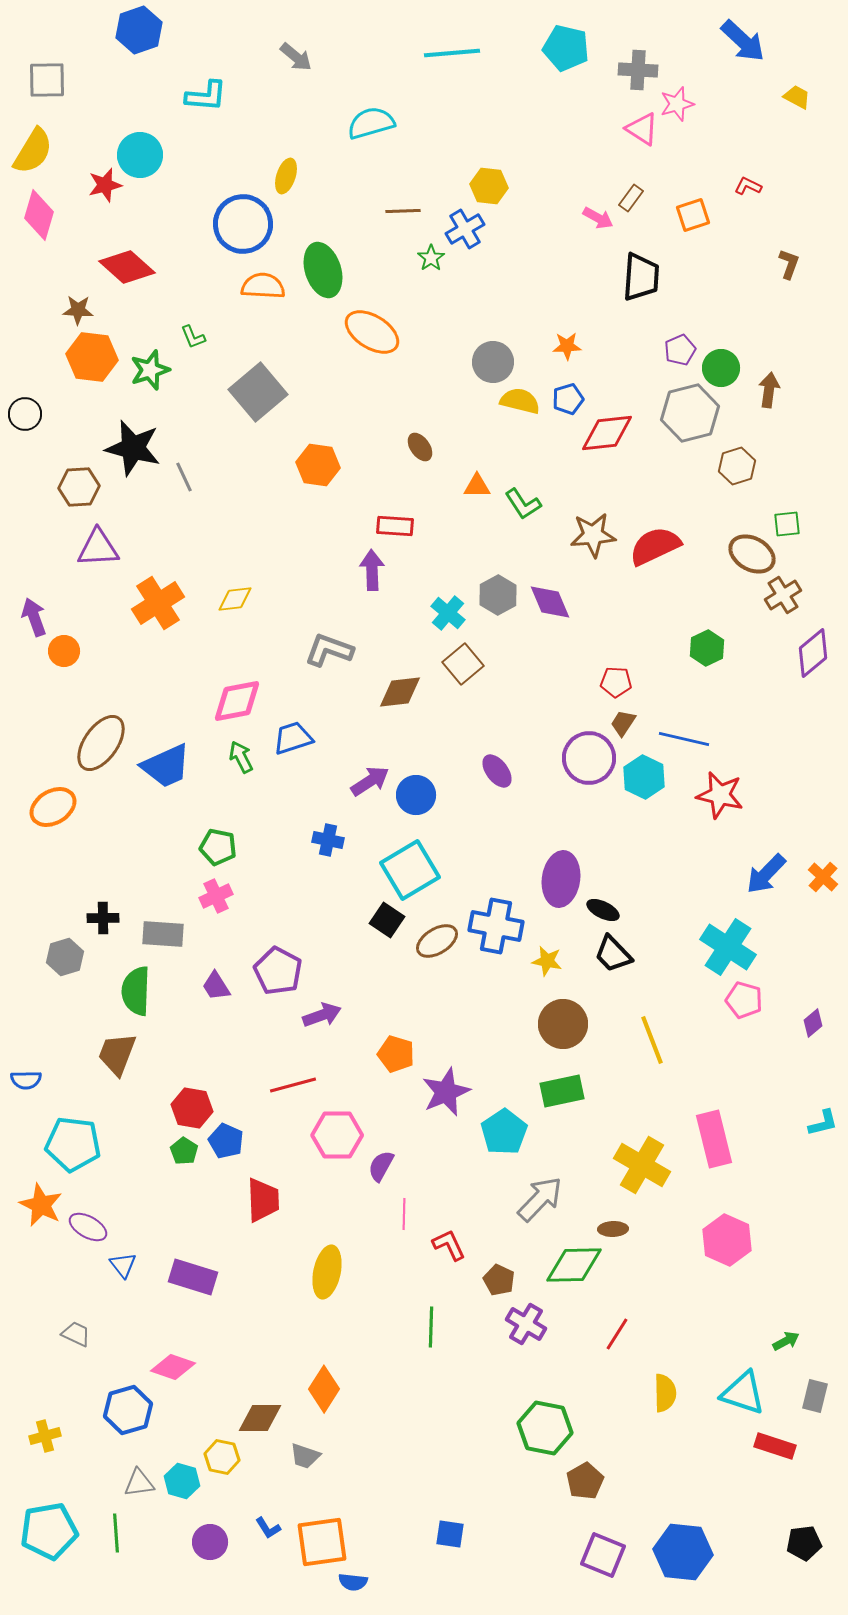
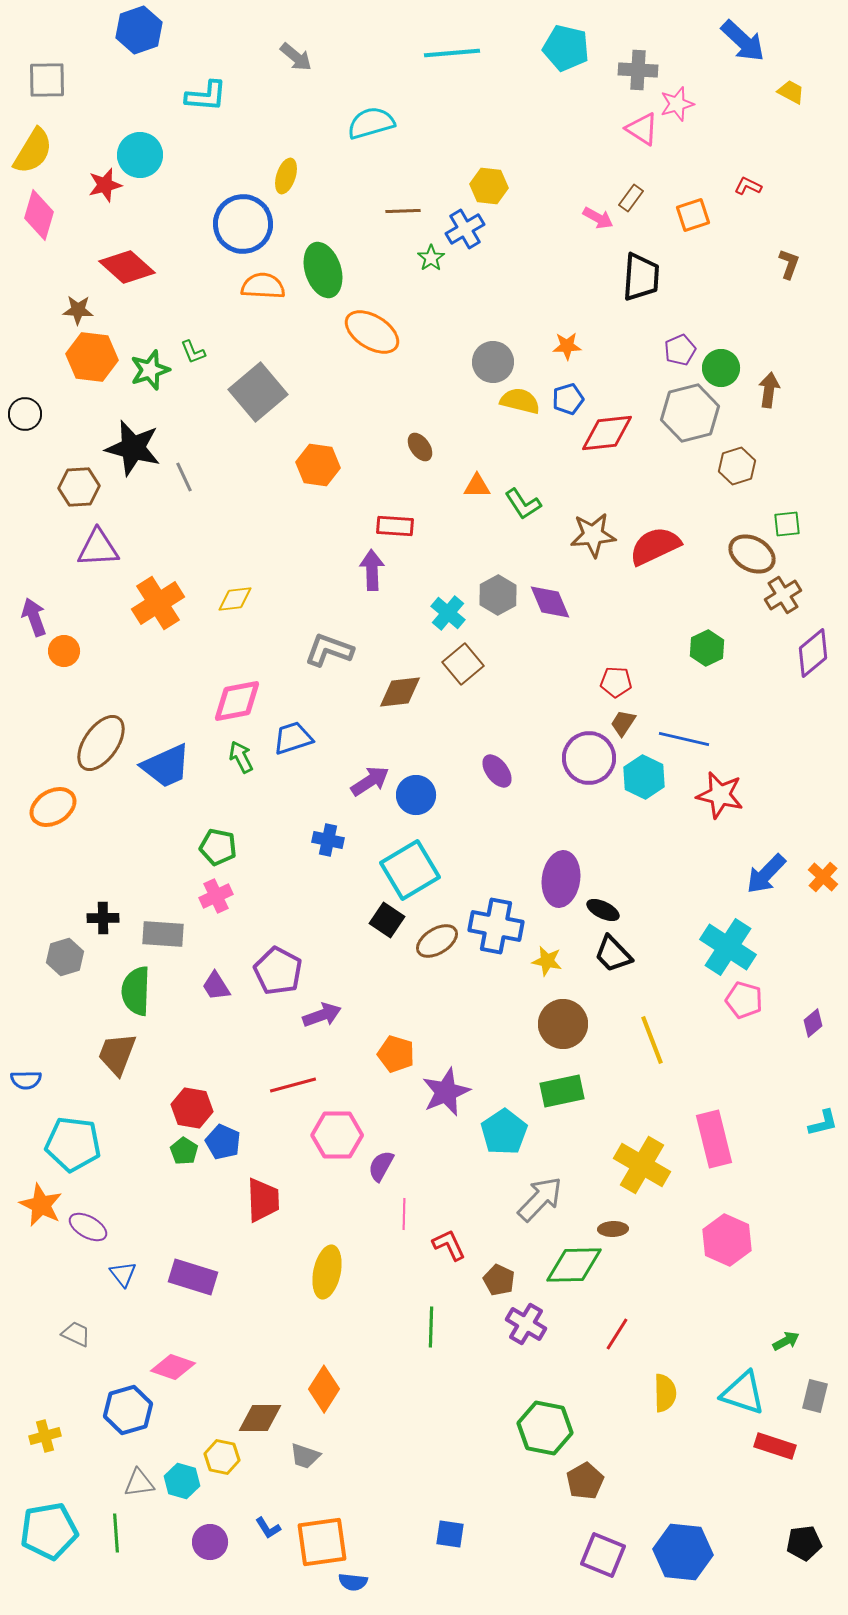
yellow trapezoid at (797, 97): moved 6 px left, 5 px up
green L-shape at (193, 337): moved 15 px down
blue pentagon at (226, 1141): moved 3 px left, 1 px down
blue triangle at (123, 1265): moved 9 px down
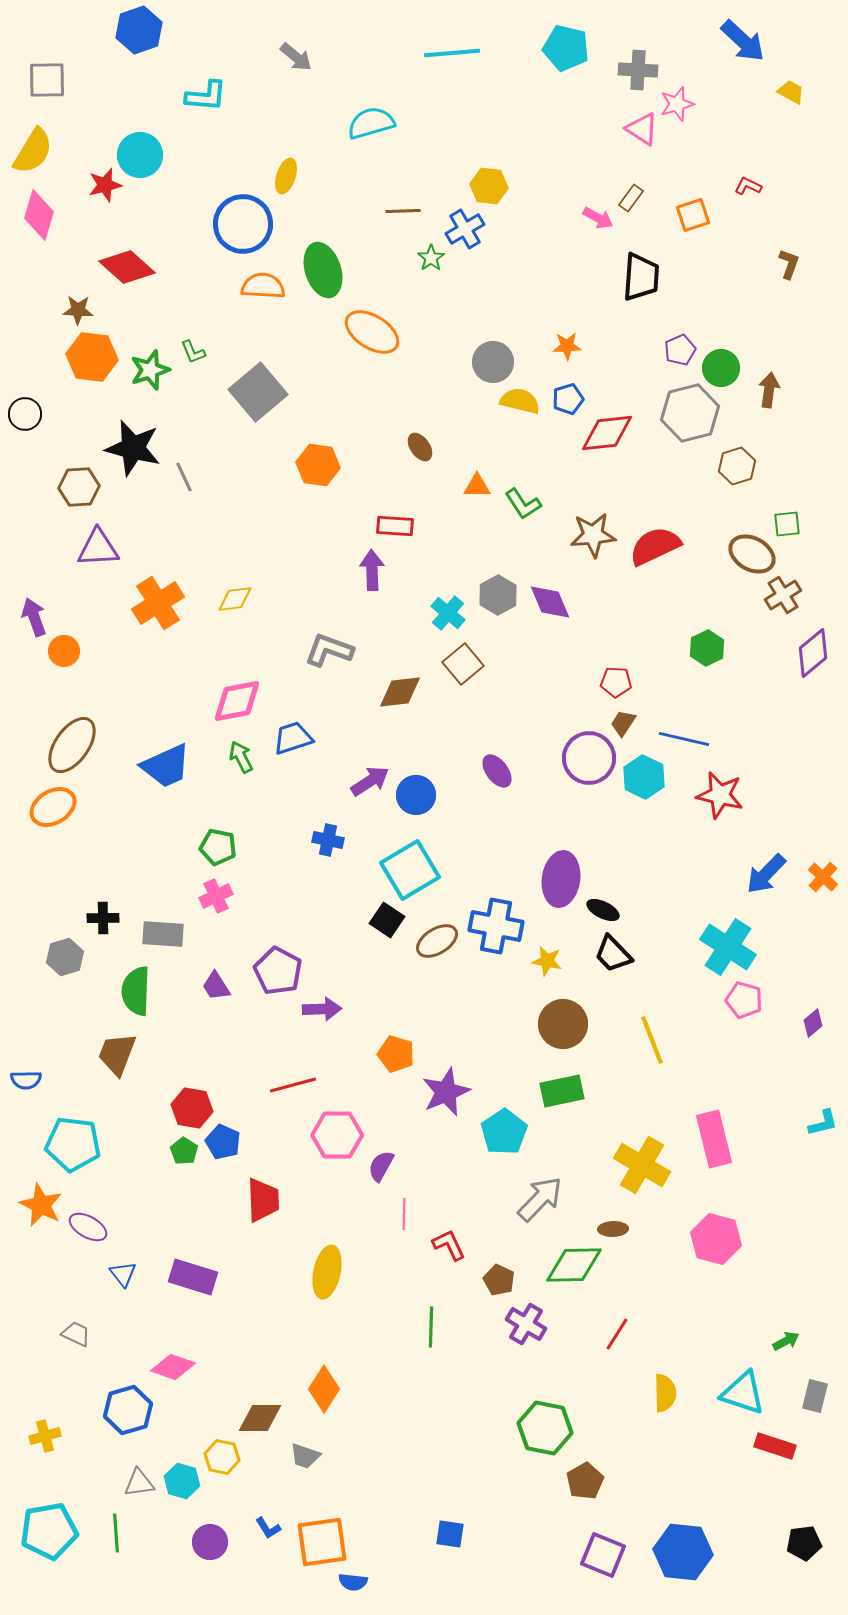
brown ellipse at (101, 743): moved 29 px left, 2 px down
purple arrow at (322, 1015): moved 6 px up; rotated 18 degrees clockwise
pink hexagon at (727, 1240): moved 11 px left, 1 px up; rotated 9 degrees counterclockwise
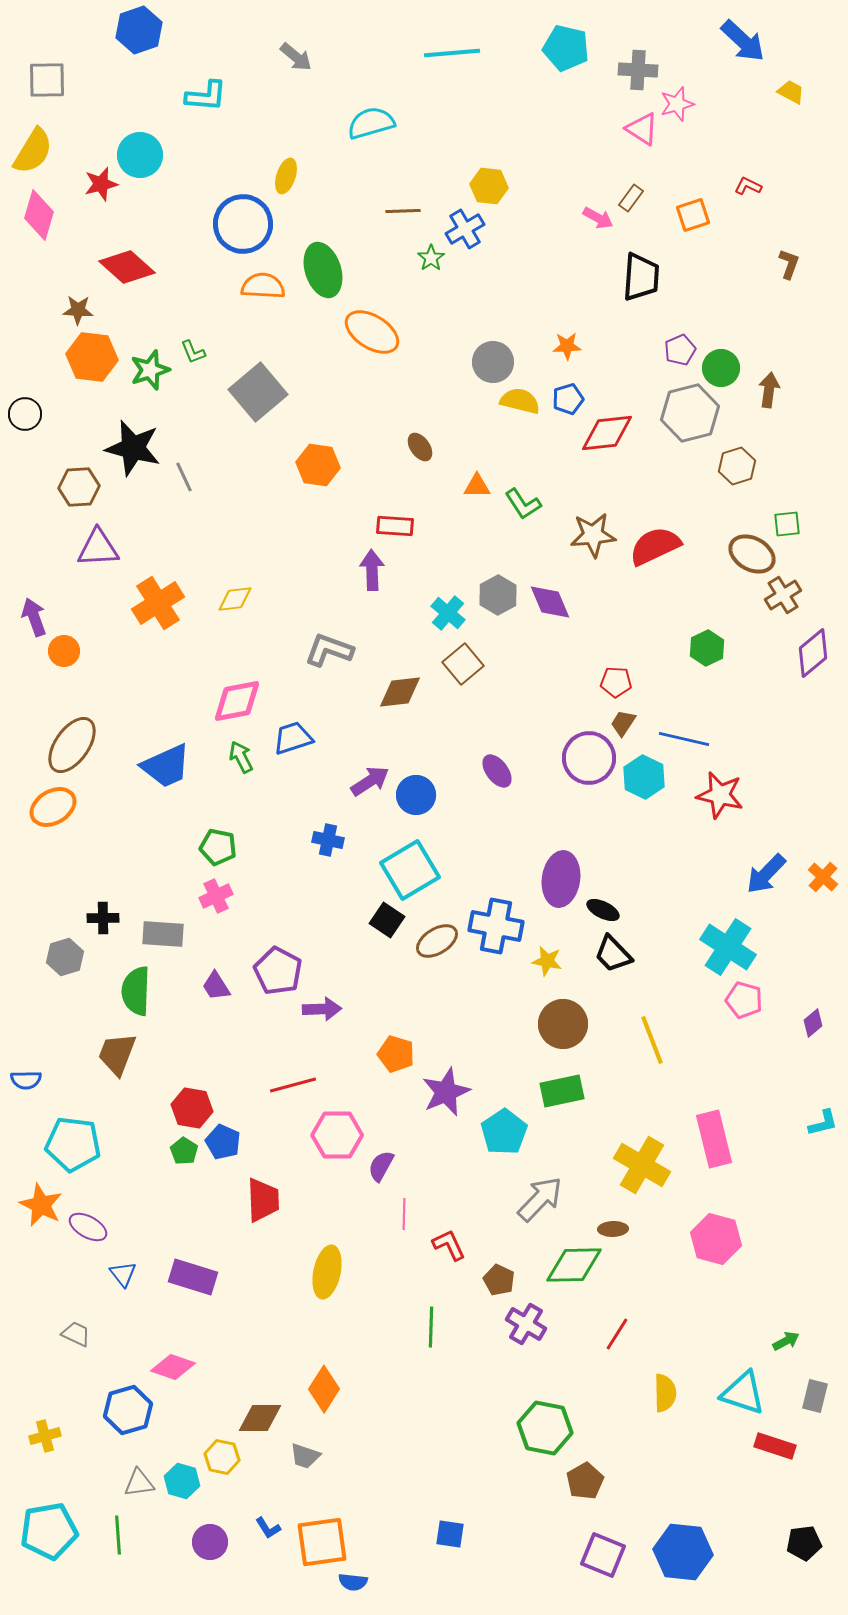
red star at (105, 185): moved 4 px left, 1 px up
green line at (116, 1533): moved 2 px right, 2 px down
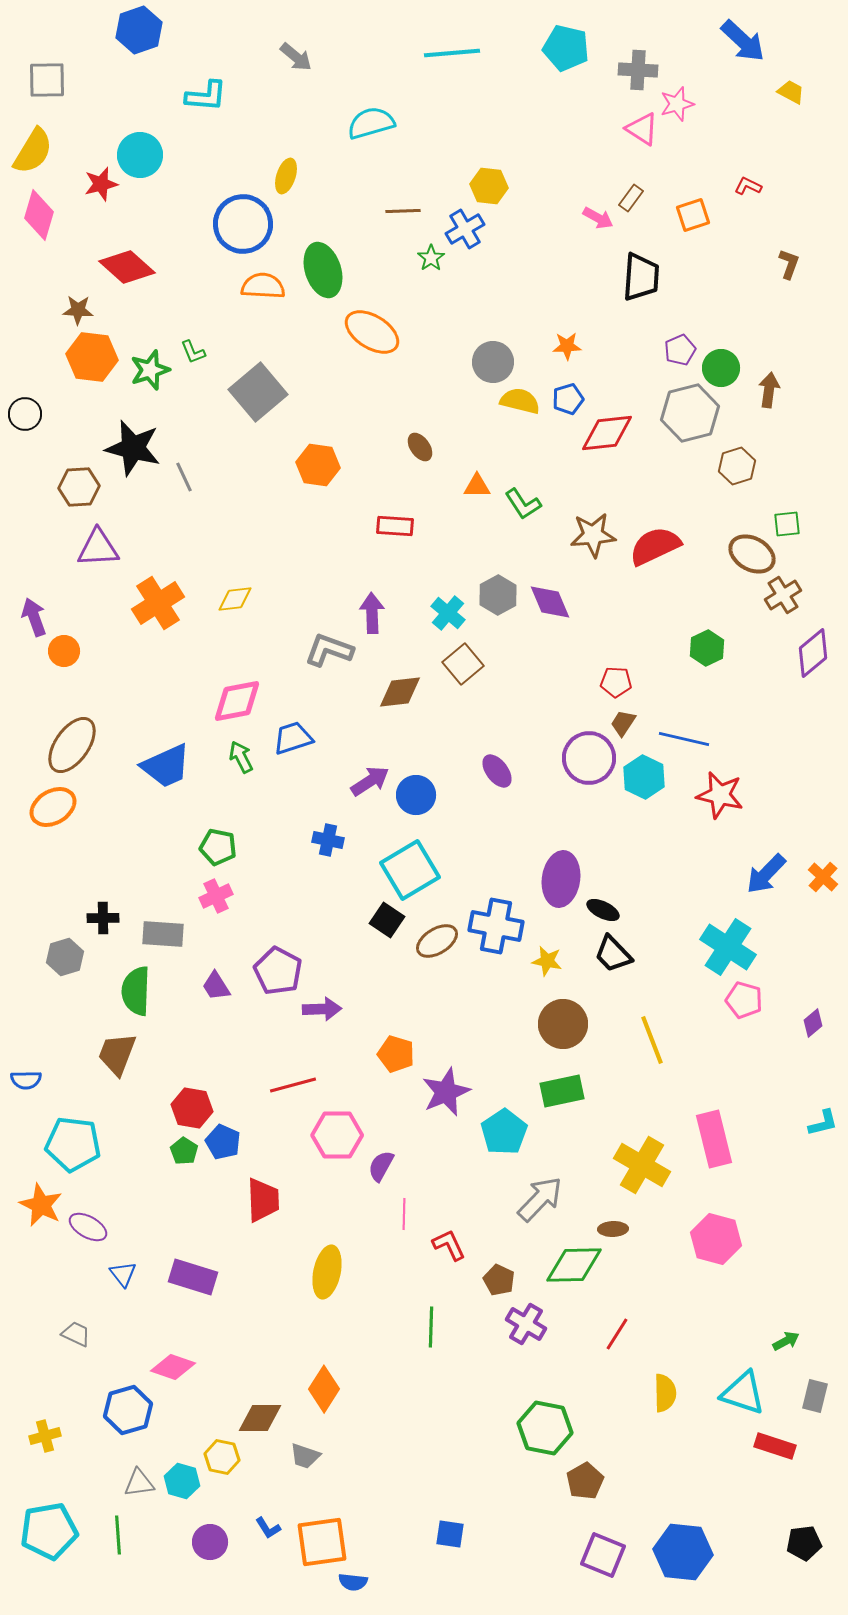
purple arrow at (372, 570): moved 43 px down
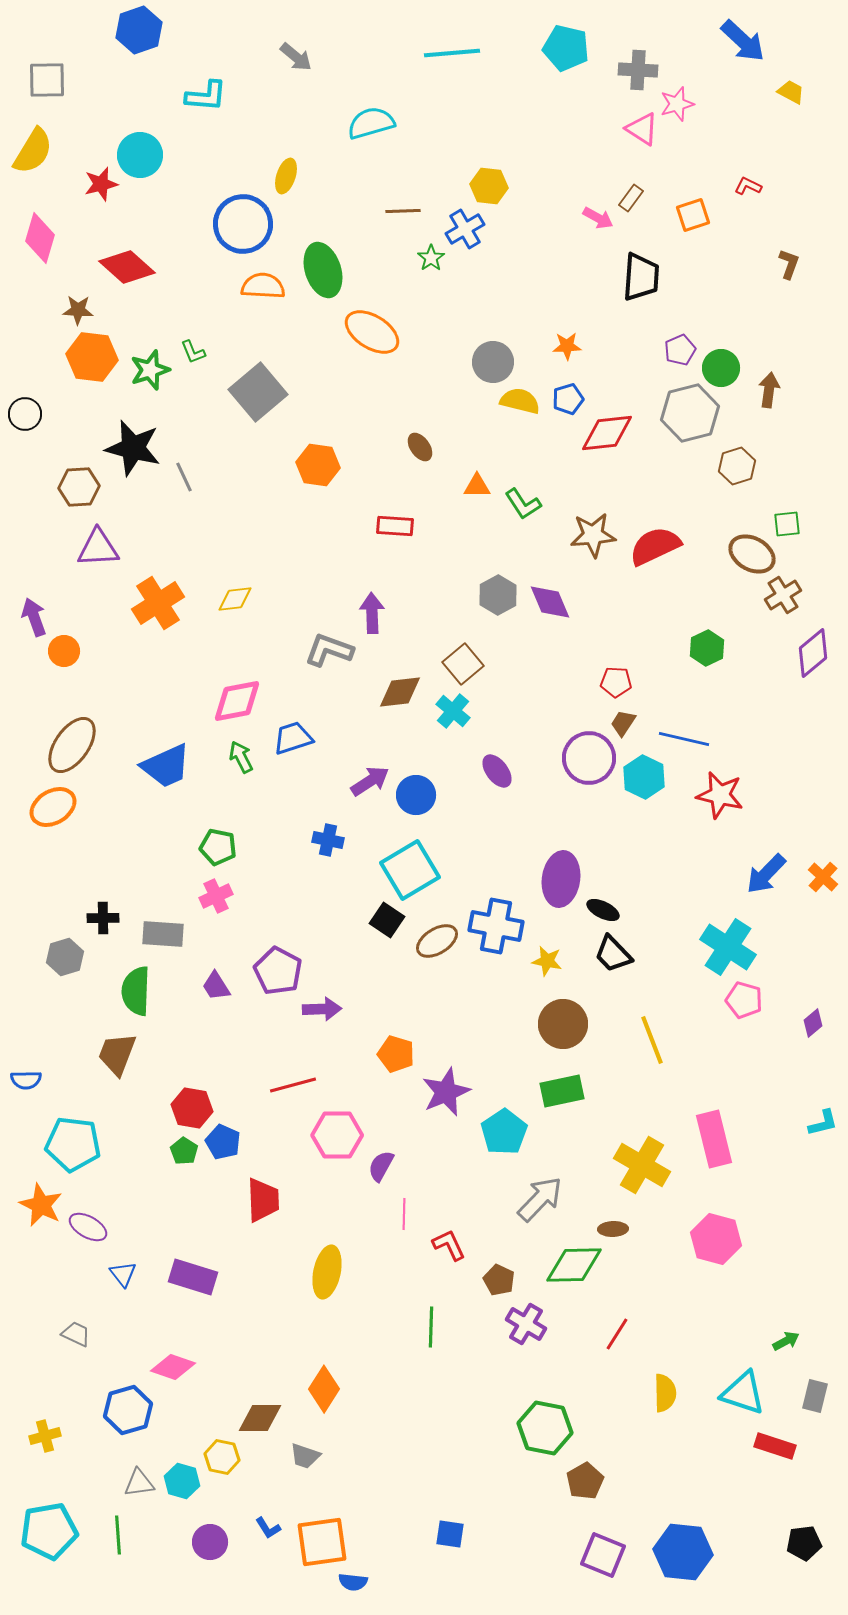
pink diamond at (39, 215): moved 1 px right, 23 px down
cyan cross at (448, 613): moved 5 px right, 98 px down
